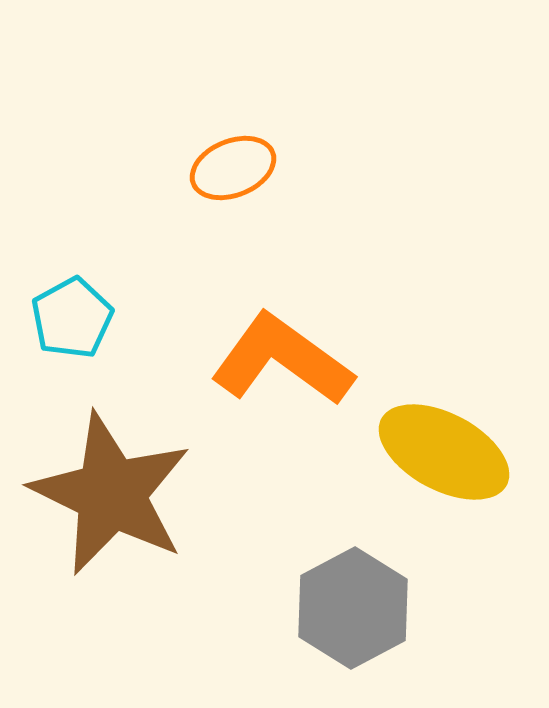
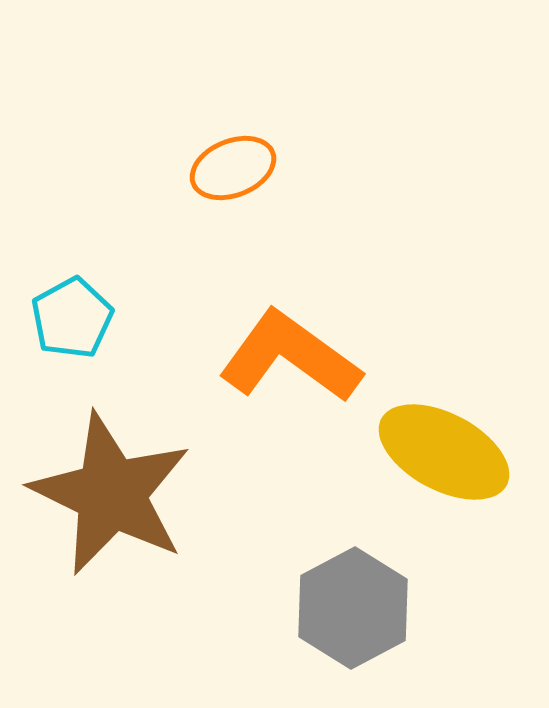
orange L-shape: moved 8 px right, 3 px up
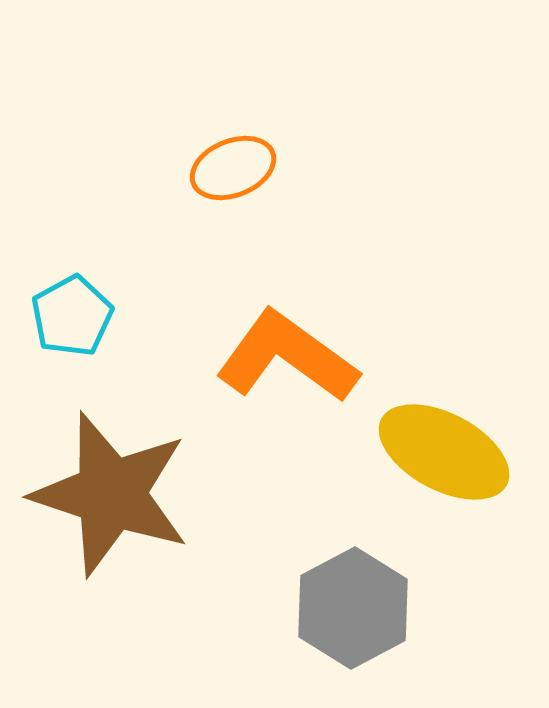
cyan pentagon: moved 2 px up
orange L-shape: moved 3 px left
brown star: rotated 8 degrees counterclockwise
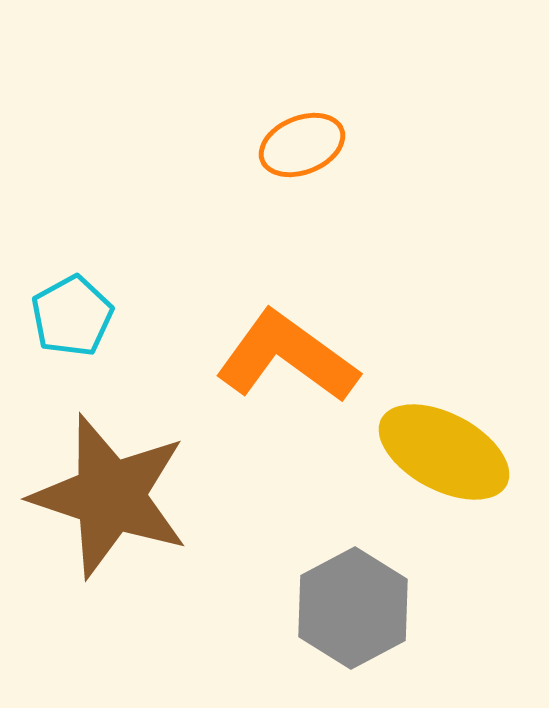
orange ellipse: moved 69 px right, 23 px up
brown star: moved 1 px left, 2 px down
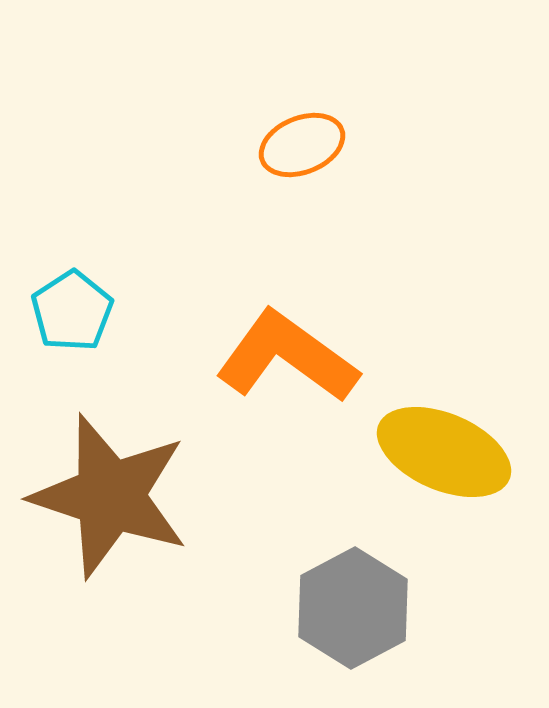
cyan pentagon: moved 5 px up; rotated 4 degrees counterclockwise
yellow ellipse: rotated 5 degrees counterclockwise
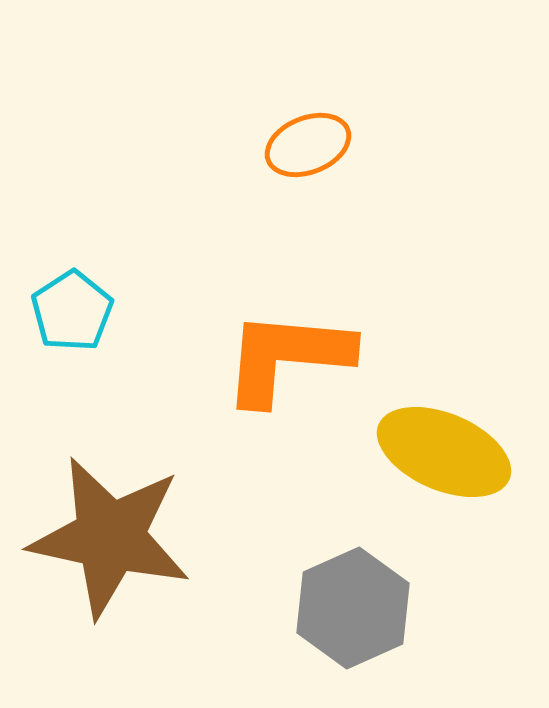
orange ellipse: moved 6 px right
orange L-shape: rotated 31 degrees counterclockwise
brown star: moved 41 px down; rotated 6 degrees counterclockwise
gray hexagon: rotated 4 degrees clockwise
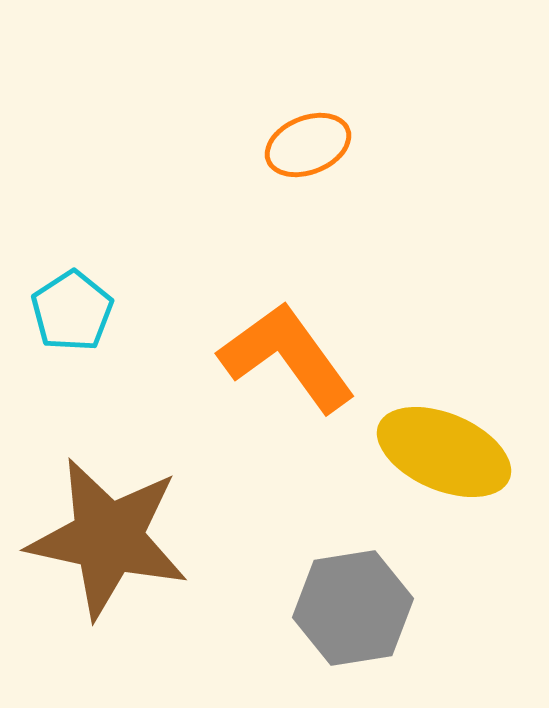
orange L-shape: rotated 49 degrees clockwise
brown star: moved 2 px left, 1 px down
gray hexagon: rotated 15 degrees clockwise
